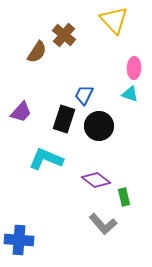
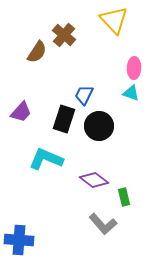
cyan triangle: moved 1 px right, 1 px up
purple diamond: moved 2 px left
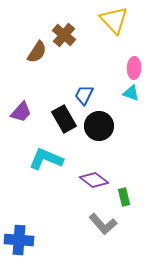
black rectangle: rotated 48 degrees counterclockwise
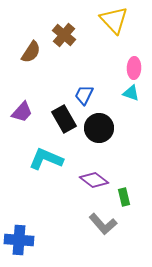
brown semicircle: moved 6 px left
purple trapezoid: moved 1 px right
black circle: moved 2 px down
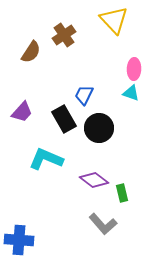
brown cross: rotated 15 degrees clockwise
pink ellipse: moved 1 px down
green rectangle: moved 2 px left, 4 px up
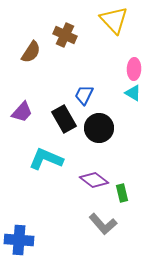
brown cross: moved 1 px right; rotated 30 degrees counterclockwise
cyan triangle: moved 2 px right; rotated 12 degrees clockwise
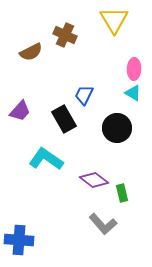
yellow triangle: rotated 12 degrees clockwise
brown semicircle: rotated 30 degrees clockwise
purple trapezoid: moved 2 px left, 1 px up
black circle: moved 18 px right
cyan L-shape: rotated 12 degrees clockwise
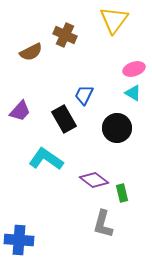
yellow triangle: rotated 8 degrees clockwise
pink ellipse: rotated 70 degrees clockwise
gray L-shape: rotated 56 degrees clockwise
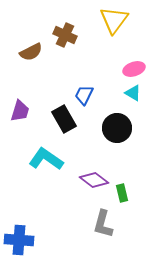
purple trapezoid: rotated 25 degrees counterclockwise
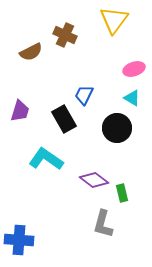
cyan triangle: moved 1 px left, 5 px down
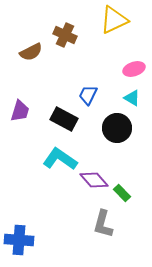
yellow triangle: rotated 28 degrees clockwise
blue trapezoid: moved 4 px right
black rectangle: rotated 32 degrees counterclockwise
cyan L-shape: moved 14 px right
purple diamond: rotated 12 degrees clockwise
green rectangle: rotated 30 degrees counterclockwise
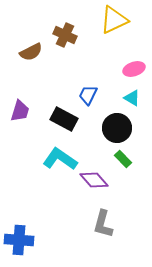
green rectangle: moved 1 px right, 34 px up
